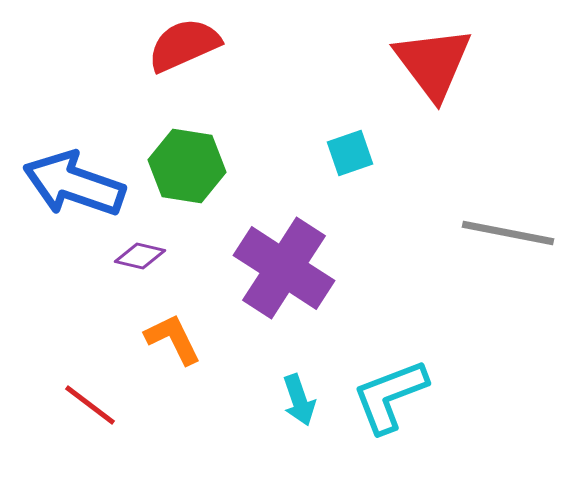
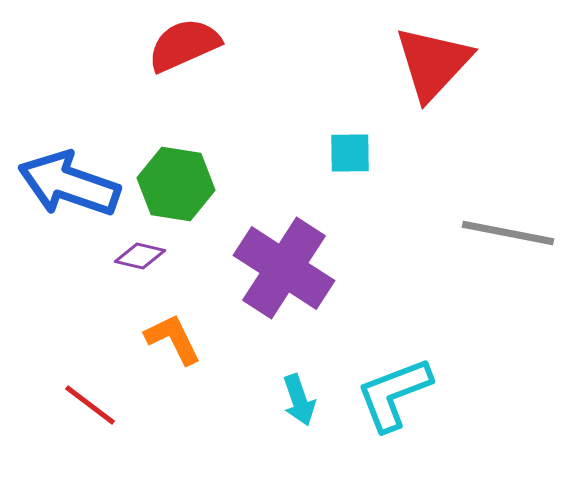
red triangle: rotated 20 degrees clockwise
cyan square: rotated 18 degrees clockwise
green hexagon: moved 11 px left, 18 px down
blue arrow: moved 5 px left
cyan L-shape: moved 4 px right, 2 px up
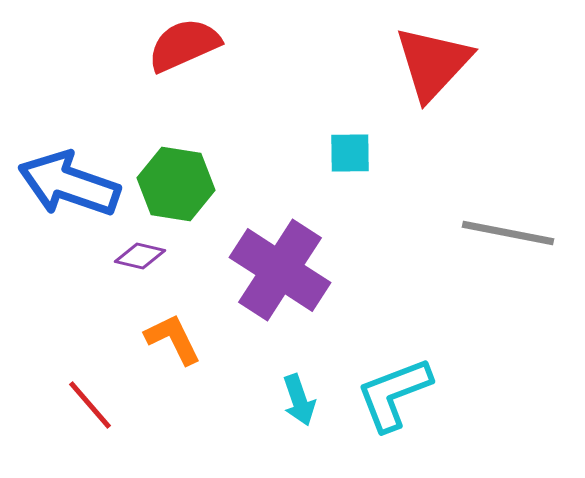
purple cross: moved 4 px left, 2 px down
red line: rotated 12 degrees clockwise
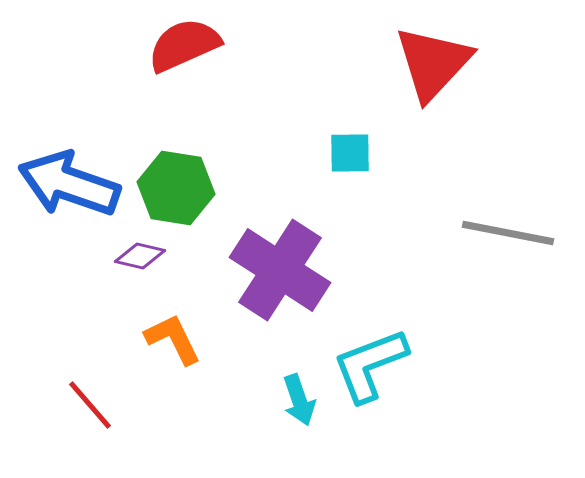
green hexagon: moved 4 px down
cyan L-shape: moved 24 px left, 29 px up
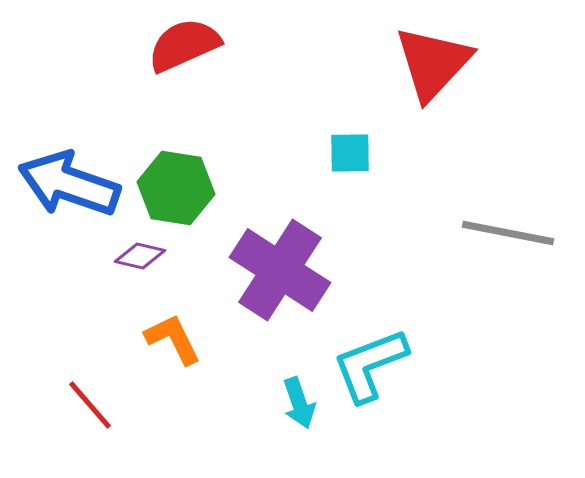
cyan arrow: moved 3 px down
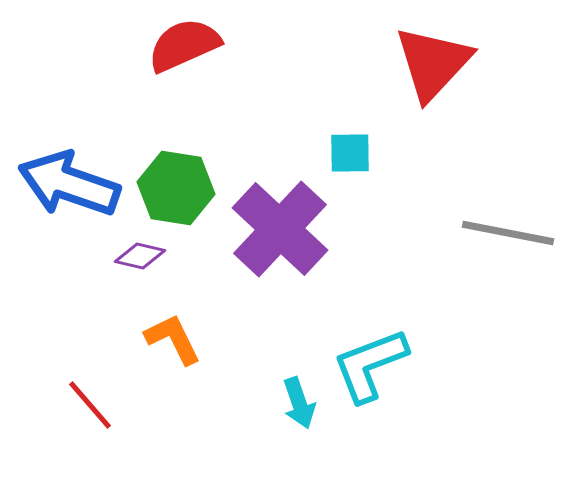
purple cross: moved 41 px up; rotated 10 degrees clockwise
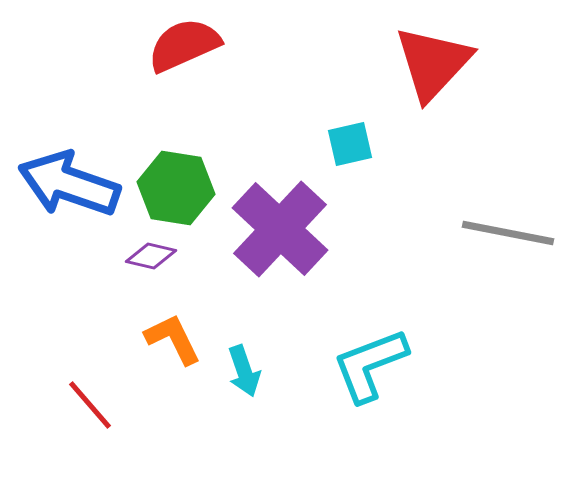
cyan square: moved 9 px up; rotated 12 degrees counterclockwise
purple diamond: moved 11 px right
cyan arrow: moved 55 px left, 32 px up
